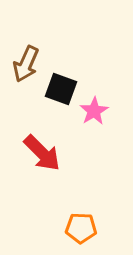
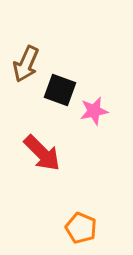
black square: moved 1 px left, 1 px down
pink star: rotated 20 degrees clockwise
orange pentagon: rotated 20 degrees clockwise
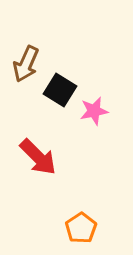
black square: rotated 12 degrees clockwise
red arrow: moved 4 px left, 4 px down
orange pentagon: rotated 16 degrees clockwise
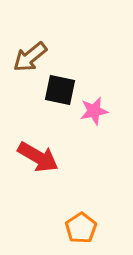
brown arrow: moved 4 px right, 7 px up; rotated 27 degrees clockwise
black square: rotated 20 degrees counterclockwise
red arrow: rotated 15 degrees counterclockwise
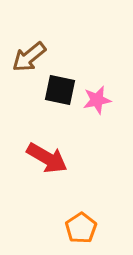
brown arrow: moved 1 px left
pink star: moved 3 px right, 11 px up
red arrow: moved 9 px right, 1 px down
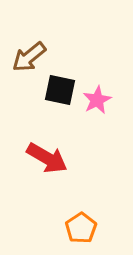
pink star: rotated 16 degrees counterclockwise
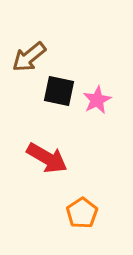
black square: moved 1 px left, 1 px down
orange pentagon: moved 1 px right, 15 px up
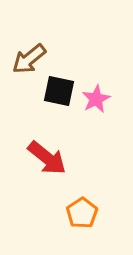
brown arrow: moved 2 px down
pink star: moved 1 px left, 1 px up
red arrow: rotated 9 degrees clockwise
